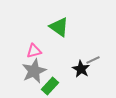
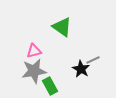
green triangle: moved 3 px right
gray star: rotated 15 degrees clockwise
green rectangle: rotated 72 degrees counterclockwise
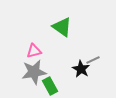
gray star: moved 1 px down
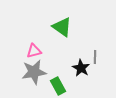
gray line: moved 2 px right, 3 px up; rotated 64 degrees counterclockwise
black star: moved 1 px up
green rectangle: moved 8 px right
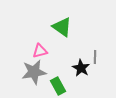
pink triangle: moved 6 px right
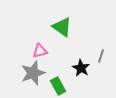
gray line: moved 6 px right, 1 px up; rotated 16 degrees clockwise
gray star: moved 1 px left, 1 px down; rotated 10 degrees counterclockwise
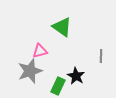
gray line: rotated 16 degrees counterclockwise
black star: moved 5 px left, 8 px down
gray star: moved 3 px left, 2 px up
green rectangle: rotated 54 degrees clockwise
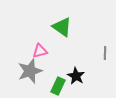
gray line: moved 4 px right, 3 px up
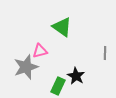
gray star: moved 4 px left, 4 px up
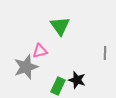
green triangle: moved 2 px left, 1 px up; rotated 20 degrees clockwise
black star: moved 1 px right, 4 px down; rotated 12 degrees counterclockwise
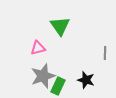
pink triangle: moved 2 px left, 3 px up
gray star: moved 17 px right, 9 px down
black star: moved 9 px right
